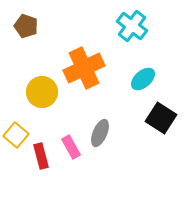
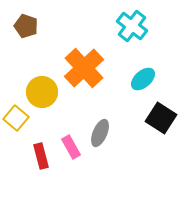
orange cross: rotated 18 degrees counterclockwise
yellow square: moved 17 px up
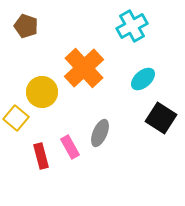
cyan cross: rotated 24 degrees clockwise
pink rectangle: moved 1 px left
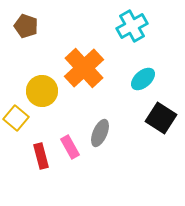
yellow circle: moved 1 px up
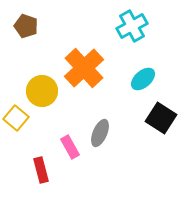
red rectangle: moved 14 px down
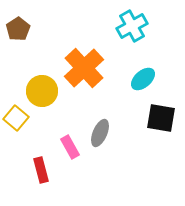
brown pentagon: moved 8 px left, 3 px down; rotated 20 degrees clockwise
black square: rotated 24 degrees counterclockwise
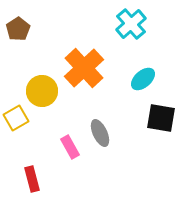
cyan cross: moved 1 px left, 2 px up; rotated 12 degrees counterclockwise
yellow square: rotated 20 degrees clockwise
gray ellipse: rotated 48 degrees counterclockwise
red rectangle: moved 9 px left, 9 px down
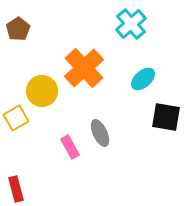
black square: moved 5 px right, 1 px up
red rectangle: moved 16 px left, 10 px down
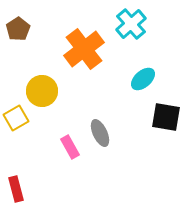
orange cross: moved 19 px up; rotated 6 degrees clockwise
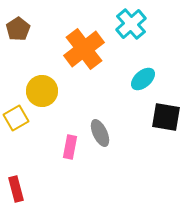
pink rectangle: rotated 40 degrees clockwise
